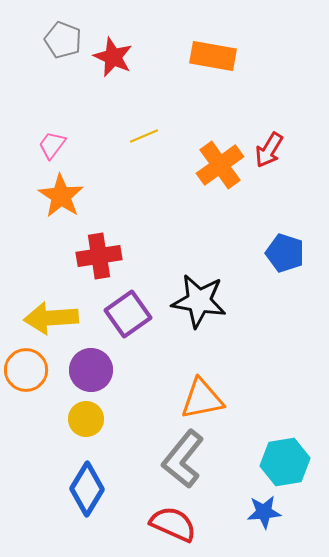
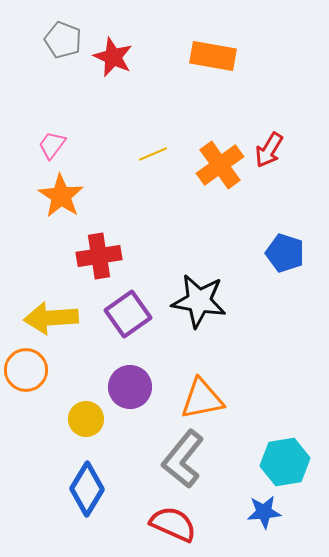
yellow line: moved 9 px right, 18 px down
purple circle: moved 39 px right, 17 px down
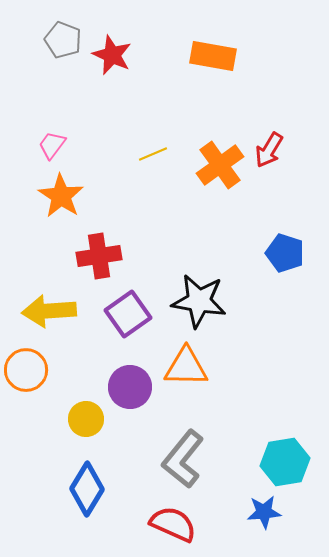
red star: moved 1 px left, 2 px up
yellow arrow: moved 2 px left, 7 px up
orange triangle: moved 16 px left, 32 px up; rotated 12 degrees clockwise
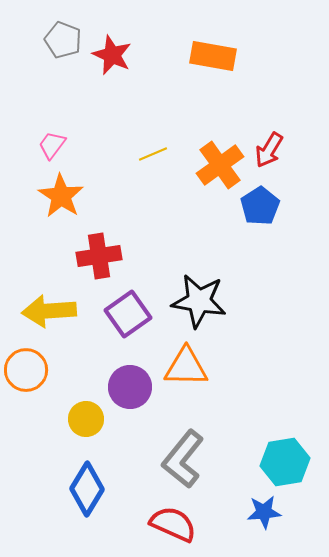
blue pentagon: moved 25 px left, 47 px up; rotated 21 degrees clockwise
